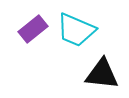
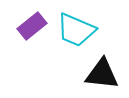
purple rectangle: moved 1 px left, 3 px up
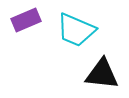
purple rectangle: moved 6 px left, 6 px up; rotated 16 degrees clockwise
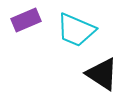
black triangle: rotated 27 degrees clockwise
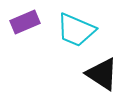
purple rectangle: moved 1 px left, 2 px down
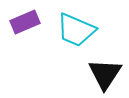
black triangle: moved 3 px right; rotated 30 degrees clockwise
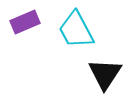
cyan trapezoid: rotated 39 degrees clockwise
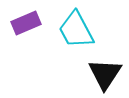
purple rectangle: moved 1 px right, 1 px down
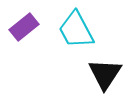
purple rectangle: moved 2 px left, 4 px down; rotated 16 degrees counterclockwise
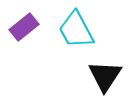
black triangle: moved 2 px down
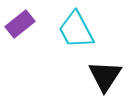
purple rectangle: moved 4 px left, 3 px up
